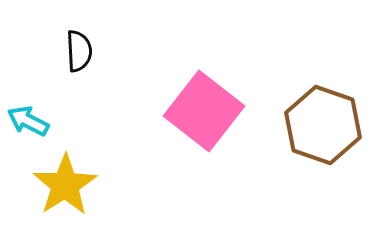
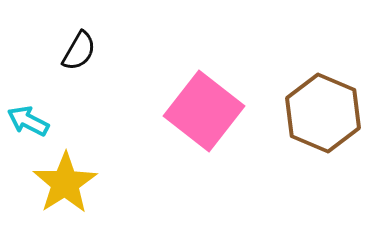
black semicircle: rotated 33 degrees clockwise
brown hexagon: moved 12 px up; rotated 4 degrees clockwise
yellow star: moved 2 px up
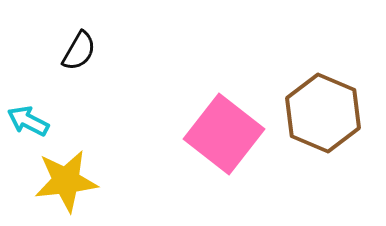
pink square: moved 20 px right, 23 px down
yellow star: moved 1 px right, 2 px up; rotated 26 degrees clockwise
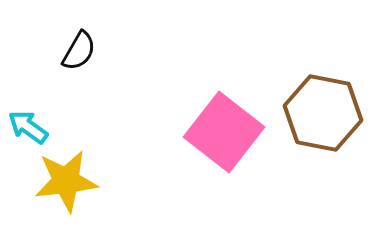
brown hexagon: rotated 12 degrees counterclockwise
cyan arrow: moved 6 px down; rotated 9 degrees clockwise
pink square: moved 2 px up
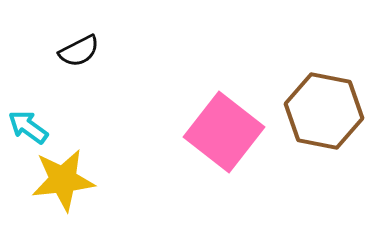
black semicircle: rotated 33 degrees clockwise
brown hexagon: moved 1 px right, 2 px up
yellow star: moved 3 px left, 1 px up
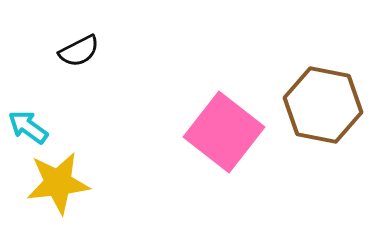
brown hexagon: moved 1 px left, 6 px up
yellow star: moved 5 px left, 3 px down
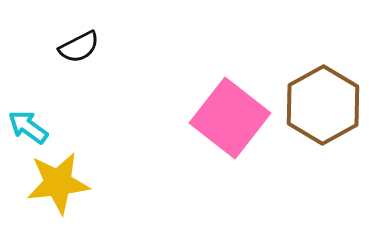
black semicircle: moved 4 px up
brown hexagon: rotated 20 degrees clockwise
pink square: moved 6 px right, 14 px up
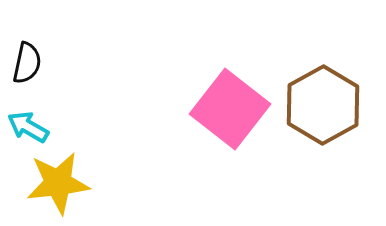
black semicircle: moved 52 px left, 16 px down; rotated 51 degrees counterclockwise
pink square: moved 9 px up
cyan arrow: rotated 6 degrees counterclockwise
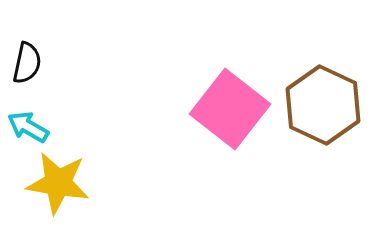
brown hexagon: rotated 6 degrees counterclockwise
yellow star: rotated 16 degrees clockwise
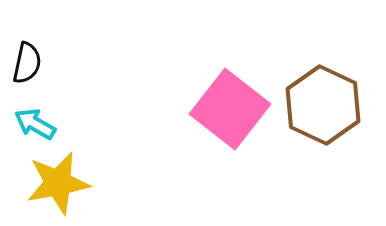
cyan arrow: moved 7 px right, 3 px up
yellow star: rotated 20 degrees counterclockwise
